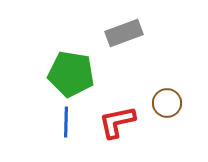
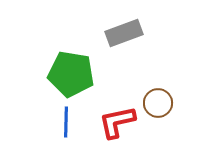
brown circle: moved 9 px left
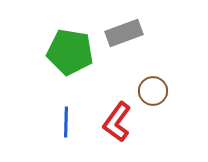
green pentagon: moved 1 px left, 22 px up
brown circle: moved 5 px left, 12 px up
red L-shape: rotated 42 degrees counterclockwise
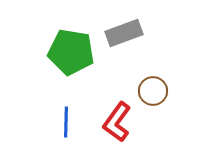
green pentagon: moved 1 px right
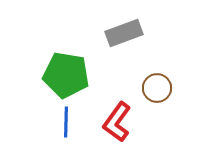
green pentagon: moved 5 px left, 23 px down
brown circle: moved 4 px right, 3 px up
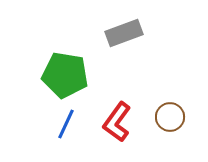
green pentagon: moved 1 px left
brown circle: moved 13 px right, 29 px down
blue line: moved 2 px down; rotated 24 degrees clockwise
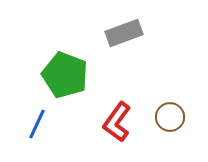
green pentagon: rotated 12 degrees clockwise
blue line: moved 29 px left
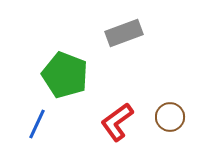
red L-shape: rotated 18 degrees clockwise
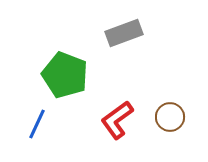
red L-shape: moved 2 px up
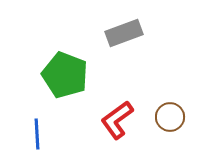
blue line: moved 10 px down; rotated 28 degrees counterclockwise
